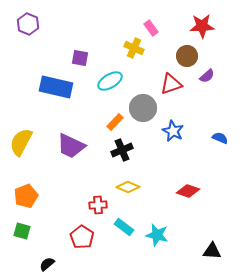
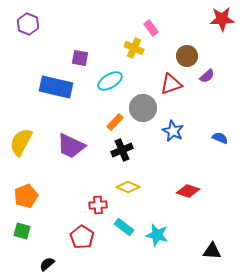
red star: moved 20 px right, 7 px up
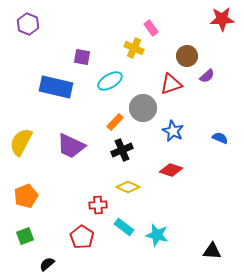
purple square: moved 2 px right, 1 px up
red diamond: moved 17 px left, 21 px up
green square: moved 3 px right, 5 px down; rotated 36 degrees counterclockwise
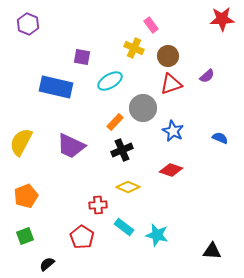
pink rectangle: moved 3 px up
brown circle: moved 19 px left
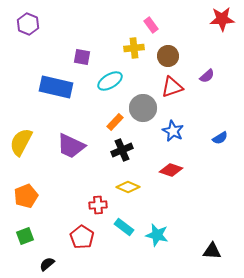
yellow cross: rotated 30 degrees counterclockwise
red triangle: moved 1 px right, 3 px down
blue semicircle: rotated 126 degrees clockwise
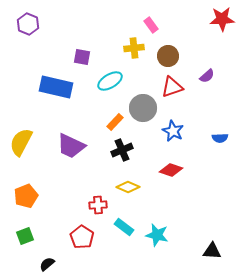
blue semicircle: rotated 28 degrees clockwise
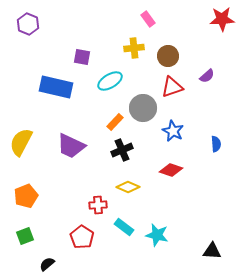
pink rectangle: moved 3 px left, 6 px up
blue semicircle: moved 4 px left, 6 px down; rotated 91 degrees counterclockwise
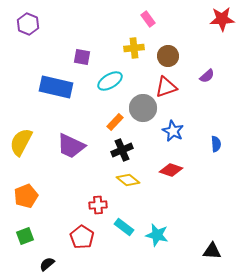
red triangle: moved 6 px left
yellow diamond: moved 7 px up; rotated 15 degrees clockwise
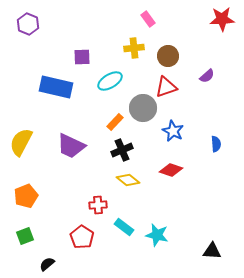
purple square: rotated 12 degrees counterclockwise
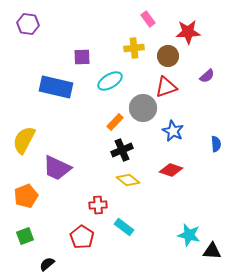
red star: moved 34 px left, 13 px down
purple hexagon: rotated 15 degrees counterclockwise
yellow semicircle: moved 3 px right, 2 px up
purple trapezoid: moved 14 px left, 22 px down
cyan star: moved 32 px right
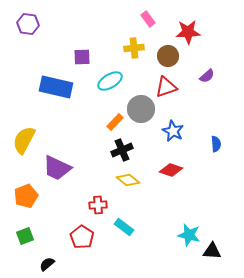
gray circle: moved 2 px left, 1 px down
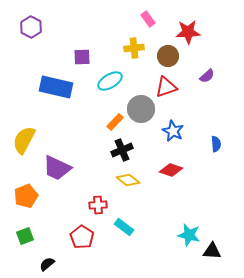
purple hexagon: moved 3 px right, 3 px down; rotated 20 degrees clockwise
